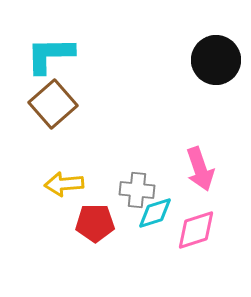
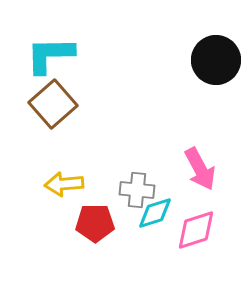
pink arrow: rotated 9 degrees counterclockwise
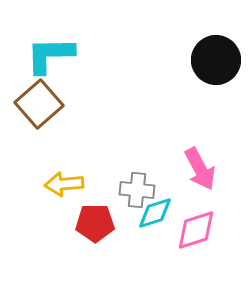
brown square: moved 14 px left
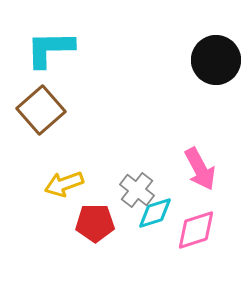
cyan L-shape: moved 6 px up
brown square: moved 2 px right, 6 px down
yellow arrow: rotated 15 degrees counterclockwise
gray cross: rotated 32 degrees clockwise
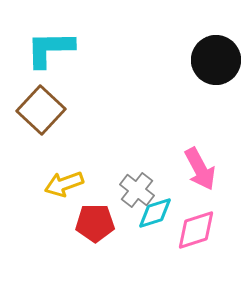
brown square: rotated 6 degrees counterclockwise
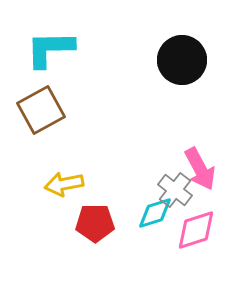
black circle: moved 34 px left
brown square: rotated 18 degrees clockwise
yellow arrow: rotated 9 degrees clockwise
gray cross: moved 38 px right
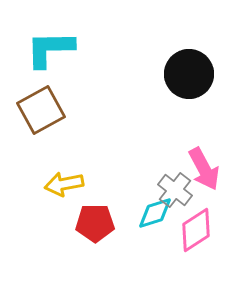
black circle: moved 7 px right, 14 px down
pink arrow: moved 4 px right
pink diamond: rotated 15 degrees counterclockwise
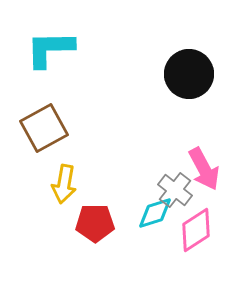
brown square: moved 3 px right, 18 px down
yellow arrow: rotated 69 degrees counterclockwise
